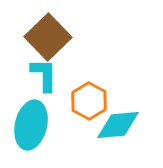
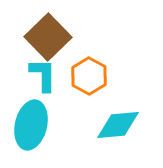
cyan L-shape: moved 1 px left
orange hexagon: moved 25 px up
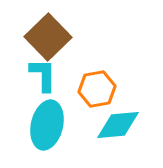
orange hexagon: moved 8 px right, 13 px down; rotated 21 degrees clockwise
cyan ellipse: moved 16 px right
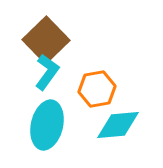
brown square: moved 2 px left, 3 px down
cyan L-shape: moved 4 px right, 3 px up; rotated 36 degrees clockwise
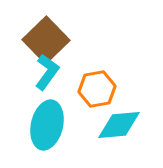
cyan diamond: moved 1 px right
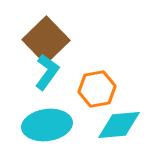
cyan ellipse: rotated 69 degrees clockwise
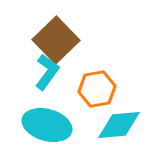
brown square: moved 10 px right
cyan ellipse: rotated 24 degrees clockwise
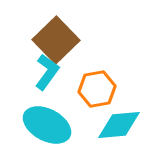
cyan ellipse: rotated 12 degrees clockwise
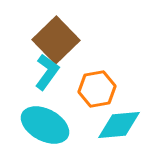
cyan ellipse: moved 2 px left
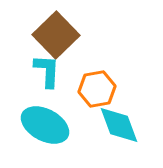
brown square: moved 5 px up
cyan L-shape: moved 1 px up; rotated 33 degrees counterclockwise
cyan diamond: rotated 75 degrees clockwise
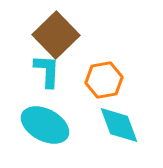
orange hexagon: moved 7 px right, 9 px up
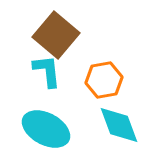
brown square: rotated 6 degrees counterclockwise
cyan L-shape: rotated 9 degrees counterclockwise
cyan ellipse: moved 1 px right, 4 px down
